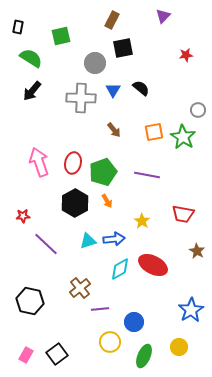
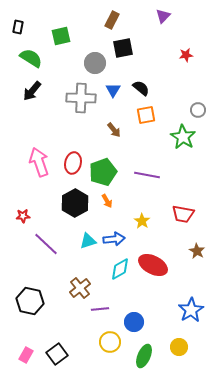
orange square at (154, 132): moved 8 px left, 17 px up
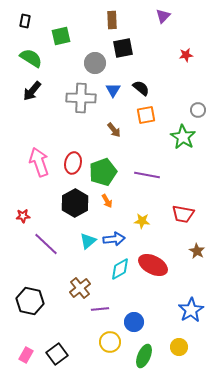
brown rectangle at (112, 20): rotated 30 degrees counterclockwise
black rectangle at (18, 27): moved 7 px right, 6 px up
yellow star at (142, 221): rotated 28 degrees counterclockwise
cyan triangle at (88, 241): rotated 24 degrees counterclockwise
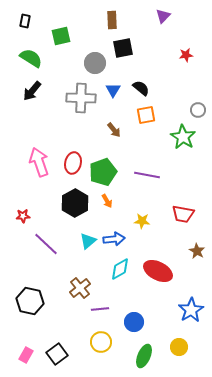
red ellipse at (153, 265): moved 5 px right, 6 px down
yellow circle at (110, 342): moved 9 px left
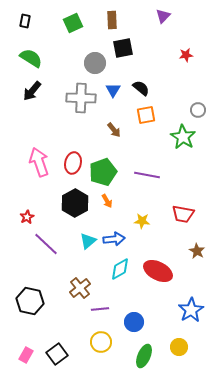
green square at (61, 36): moved 12 px right, 13 px up; rotated 12 degrees counterclockwise
red star at (23, 216): moved 4 px right, 1 px down; rotated 24 degrees counterclockwise
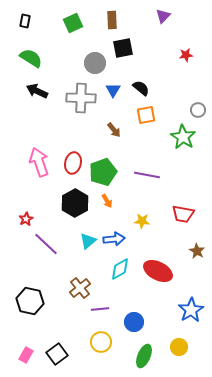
black arrow at (32, 91): moved 5 px right; rotated 75 degrees clockwise
red star at (27, 217): moved 1 px left, 2 px down
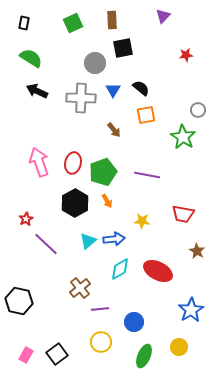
black rectangle at (25, 21): moved 1 px left, 2 px down
black hexagon at (30, 301): moved 11 px left
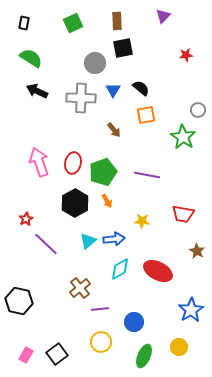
brown rectangle at (112, 20): moved 5 px right, 1 px down
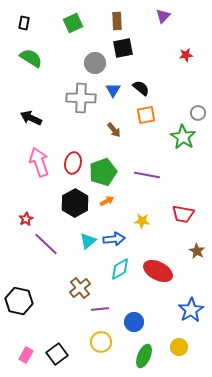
black arrow at (37, 91): moved 6 px left, 27 px down
gray circle at (198, 110): moved 3 px down
orange arrow at (107, 201): rotated 88 degrees counterclockwise
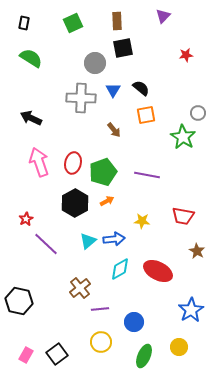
red trapezoid at (183, 214): moved 2 px down
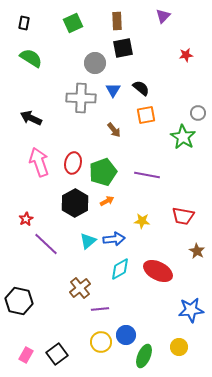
blue star at (191, 310): rotated 25 degrees clockwise
blue circle at (134, 322): moved 8 px left, 13 px down
